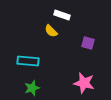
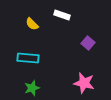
yellow semicircle: moved 19 px left, 7 px up
purple square: rotated 24 degrees clockwise
cyan rectangle: moved 3 px up
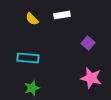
white rectangle: rotated 28 degrees counterclockwise
yellow semicircle: moved 5 px up
pink star: moved 7 px right, 5 px up
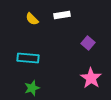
pink star: rotated 20 degrees clockwise
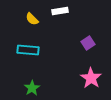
white rectangle: moved 2 px left, 4 px up
purple square: rotated 16 degrees clockwise
cyan rectangle: moved 8 px up
green star: rotated 14 degrees counterclockwise
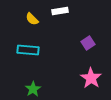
green star: moved 1 px right, 1 px down
